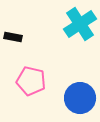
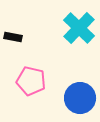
cyan cross: moved 1 px left, 4 px down; rotated 12 degrees counterclockwise
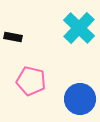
blue circle: moved 1 px down
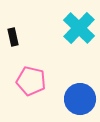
black rectangle: rotated 66 degrees clockwise
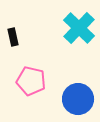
blue circle: moved 2 px left
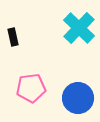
pink pentagon: moved 7 px down; rotated 20 degrees counterclockwise
blue circle: moved 1 px up
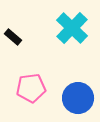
cyan cross: moved 7 px left
black rectangle: rotated 36 degrees counterclockwise
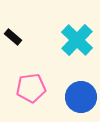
cyan cross: moved 5 px right, 12 px down
blue circle: moved 3 px right, 1 px up
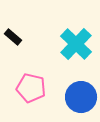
cyan cross: moved 1 px left, 4 px down
pink pentagon: rotated 20 degrees clockwise
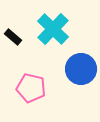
cyan cross: moved 23 px left, 15 px up
blue circle: moved 28 px up
